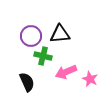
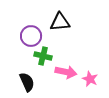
black triangle: moved 12 px up
pink arrow: rotated 145 degrees counterclockwise
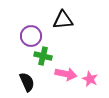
black triangle: moved 3 px right, 2 px up
pink arrow: moved 2 px down
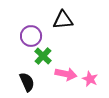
green cross: rotated 30 degrees clockwise
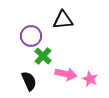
black semicircle: moved 2 px right, 1 px up
